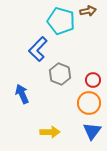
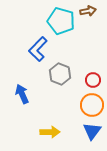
orange circle: moved 3 px right, 2 px down
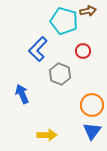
cyan pentagon: moved 3 px right
red circle: moved 10 px left, 29 px up
yellow arrow: moved 3 px left, 3 px down
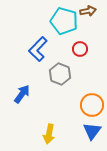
red circle: moved 3 px left, 2 px up
blue arrow: rotated 60 degrees clockwise
yellow arrow: moved 2 px right, 1 px up; rotated 102 degrees clockwise
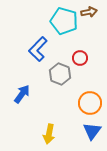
brown arrow: moved 1 px right, 1 px down
red circle: moved 9 px down
orange circle: moved 2 px left, 2 px up
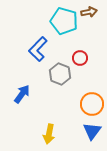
orange circle: moved 2 px right, 1 px down
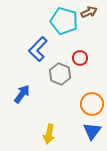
brown arrow: rotated 14 degrees counterclockwise
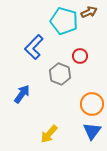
blue L-shape: moved 4 px left, 2 px up
red circle: moved 2 px up
yellow arrow: rotated 30 degrees clockwise
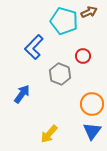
red circle: moved 3 px right
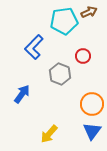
cyan pentagon: rotated 24 degrees counterclockwise
